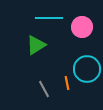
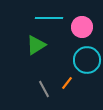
cyan circle: moved 9 px up
orange line: rotated 48 degrees clockwise
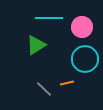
cyan circle: moved 2 px left, 1 px up
orange line: rotated 40 degrees clockwise
gray line: rotated 18 degrees counterclockwise
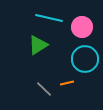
cyan line: rotated 12 degrees clockwise
green triangle: moved 2 px right
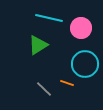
pink circle: moved 1 px left, 1 px down
cyan circle: moved 5 px down
orange line: rotated 32 degrees clockwise
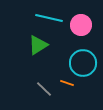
pink circle: moved 3 px up
cyan circle: moved 2 px left, 1 px up
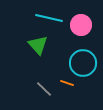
green triangle: rotated 40 degrees counterclockwise
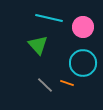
pink circle: moved 2 px right, 2 px down
gray line: moved 1 px right, 4 px up
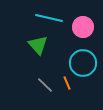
orange line: rotated 48 degrees clockwise
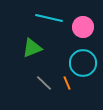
green triangle: moved 6 px left, 3 px down; rotated 50 degrees clockwise
gray line: moved 1 px left, 2 px up
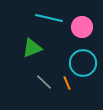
pink circle: moved 1 px left
gray line: moved 1 px up
